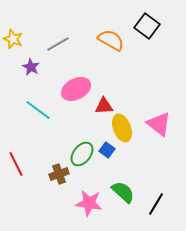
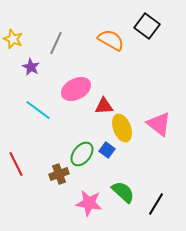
gray line: moved 2 px left, 1 px up; rotated 35 degrees counterclockwise
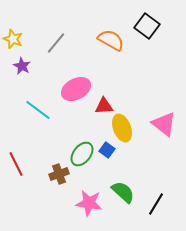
gray line: rotated 15 degrees clockwise
purple star: moved 9 px left, 1 px up
pink triangle: moved 5 px right
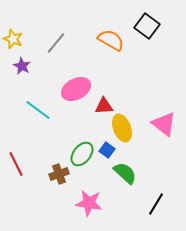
green semicircle: moved 2 px right, 19 px up
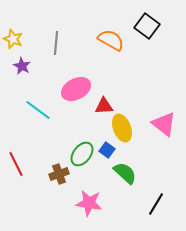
gray line: rotated 35 degrees counterclockwise
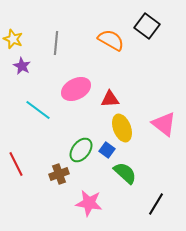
red triangle: moved 6 px right, 7 px up
green ellipse: moved 1 px left, 4 px up
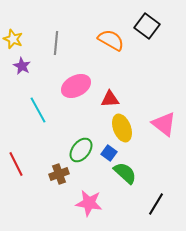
pink ellipse: moved 3 px up
cyan line: rotated 24 degrees clockwise
blue square: moved 2 px right, 3 px down
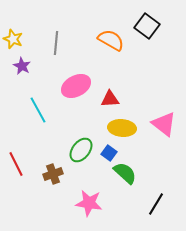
yellow ellipse: rotated 64 degrees counterclockwise
brown cross: moved 6 px left
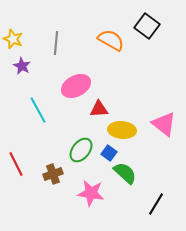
red triangle: moved 11 px left, 10 px down
yellow ellipse: moved 2 px down
pink star: moved 2 px right, 10 px up
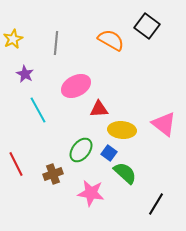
yellow star: rotated 24 degrees clockwise
purple star: moved 3 px right, 8 px down
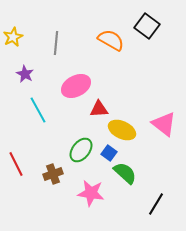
yellow star: moved 2 px up
yellow ellipse: rotated 20 degrees clockwise
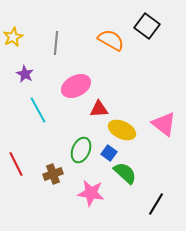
green ellipse: rotated 15 degrees counterclockwise
